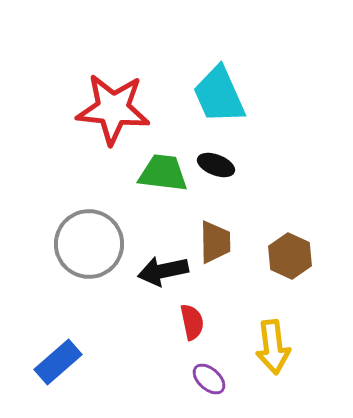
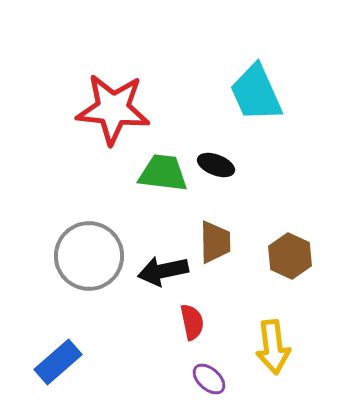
cyan trapezoid: moved 37 px right, 2 px up
gray circle: moved 12 px down
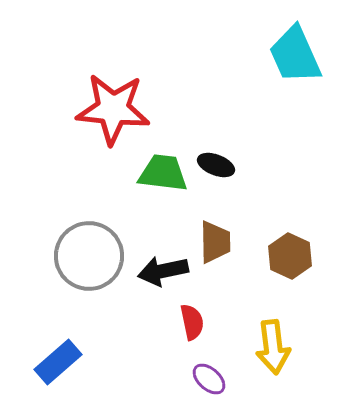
cyan trapezoid: moved 39 px right, 38 px up
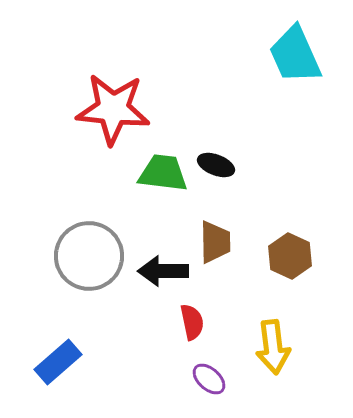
black arrow: rotated 12 degrees clockwise
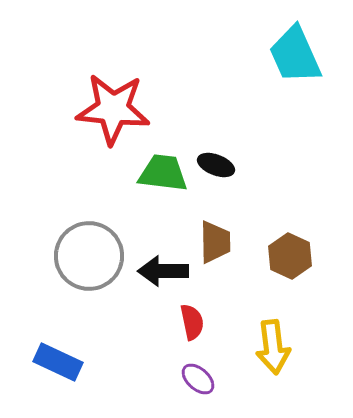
blue rectangle: rotated 66 degrees clockwise
purple ellipse: moved 11 px left
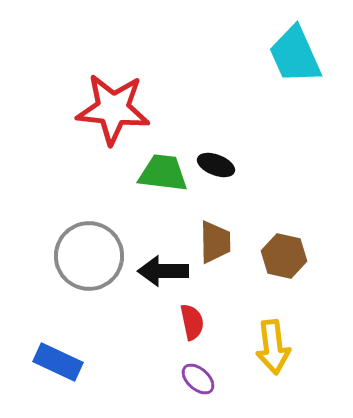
brown hexagon: moved 6 px left; rotated 12 degrees counterclockwise
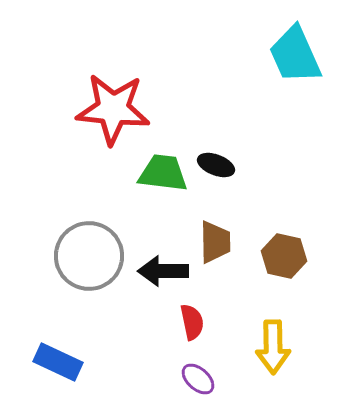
yellow arrow: rotated 6 degrees clockwise
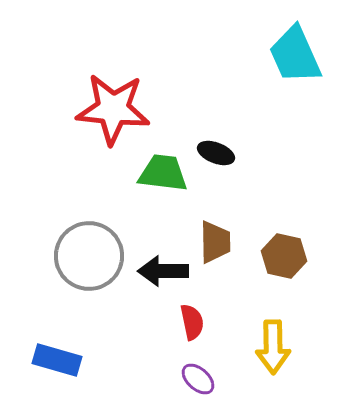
black ellipse: moved 12 px up
blue rectangle: moved 1 px left, 2 px up; rotated 9 degrees counterclockwise
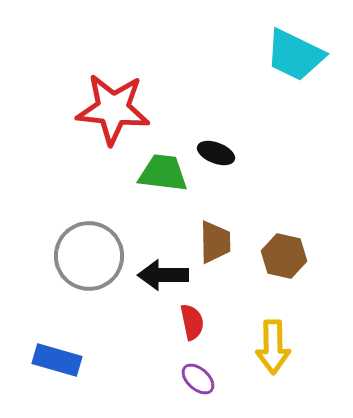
cyan trapezoid: rotated 40 degrees counterclockwise
black arrow: moved 4 px down
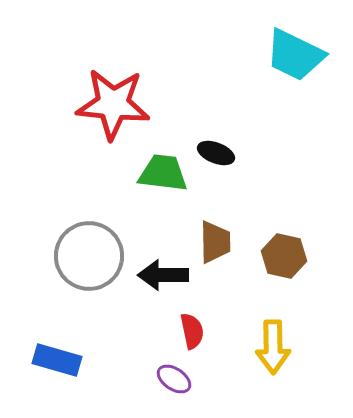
red star: moved 5 px up
red semicircle: moved 9 px down
purple ellipse: moved 24 px left; rotated 8 degrees counterclockwise
